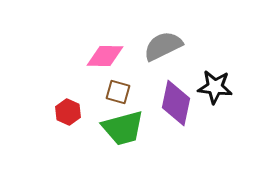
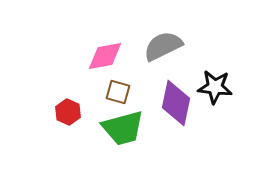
pink diamond: rotated 12 degrees counterclockwise
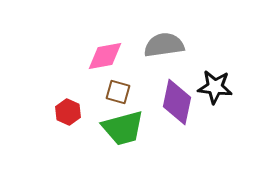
gray semicircle: moved 1 px right, 1 px up; rotated 18 degrees clockwise
purple diamond: moved 1 px right, 1 px up
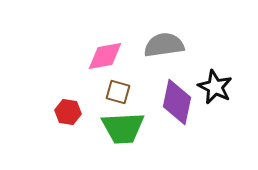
black star: rotated 20 degrees clockwise
red hexagon: rotated 15 degrees counterclockwise
green trapezoid: rotated 12 degrees clockwise
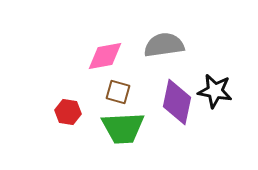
black star: moved 4 px down; rotated 16 degrees counterclockwise
